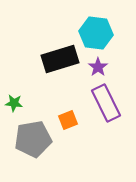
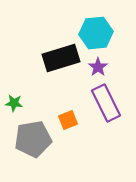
cyan hexagon: rotated 12 degrees counterclockwise
black rectangle: moved 1 px right, 1 px up
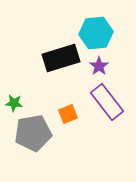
purple star: moved 1 px right, 1 px up
purple rectangle: moved 1 px right, 1 px up; rotated 12 degrees counterclockwise
orange square: moved 6 px up
gray pentagon: moved 6 px up
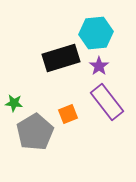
gray pentagon: moved 2 px right, 1 px up; rotated 21 degrees counterclockwise
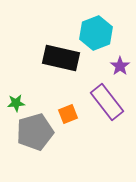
cyan hexagon: rotated 16 degrees counterclockwise
black rectangle: rotated 30 degrees clockwise
purple star: moved 21 px right
green star: moved 2 px right; rotated 12 degrees counterclockwise
gray pentagon: rotated 15 degrees clockwise
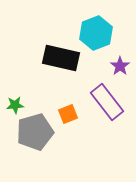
green star: moved 1 px left, 2 px down
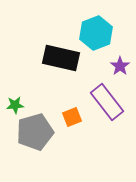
orange square: moved 4 px right, 3 px down
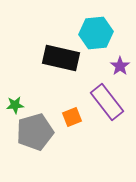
cyan hexagon: rotated 16 degrees clockwise
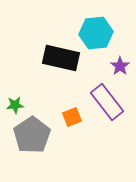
gray pentagon: moved 3 px left, 3 px down; rotated 18 degrees counterclockwise
